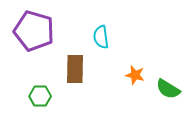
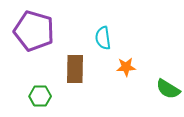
cyan semicircle: moved 2 px right, 1 px down
orange star: moved 9 px left, 8 px up; rotated 18 degrees counterclockwise
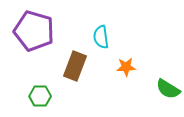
cyan semicircle: moved 2 px left, 1 px up
brown rectangle: moved 3 px up; rotated 20 degrees clockwise
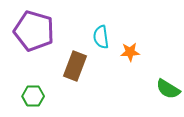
orange star: moved 4 px right, 15 px up
green hexagon: moved 7 px left
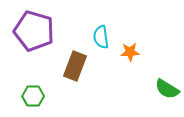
green semicircle: moved 1 px left
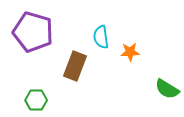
purple pentagon: moved 1 px left, 1 px down
green hexagon: moved 3 px right, 4 px down
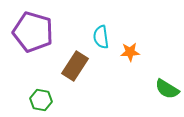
brown rectangle: rotated 12 degrees clockwise
green hexagon: moved 5 px right; rotated 10 degrees clockwise
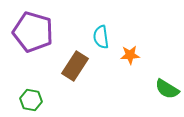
orange star: moved 3 px down
green hexagon: moved 10 px left
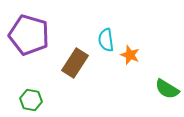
purple pentagon: moved 4 px left, 3 px down
cyan semicircle: moved 5 px right, 3 px down
orange star: rotated 24 degrees clockwise
brown rectangle: moved 3 px up
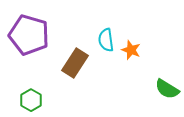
orange star: moved 1 px right, 5 px up
green hexagon: rotated 20 degrees clockwise
